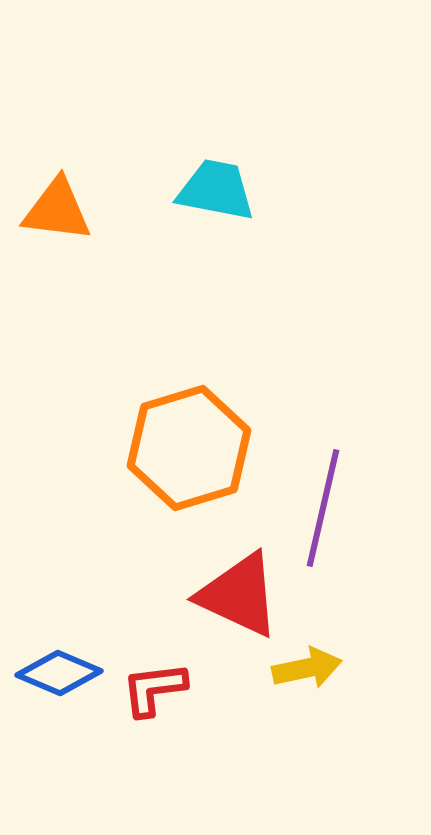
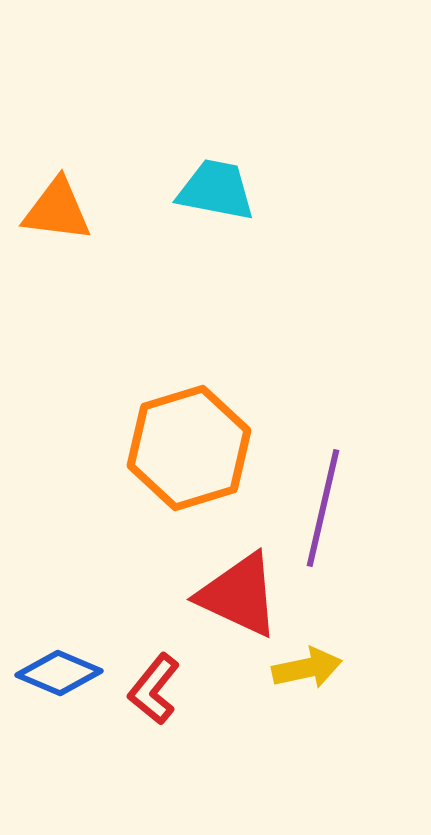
red L-shape: rotated 44 degrees counterclockwise
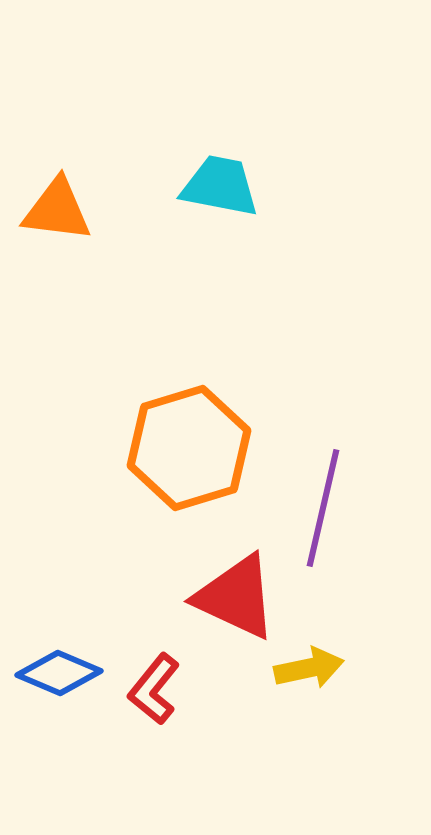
cyan trapezoid: moved 4 px right, 4 px up
red triangle: moved 3 px left, 2 px down
yellow arrow: moved 2 px right
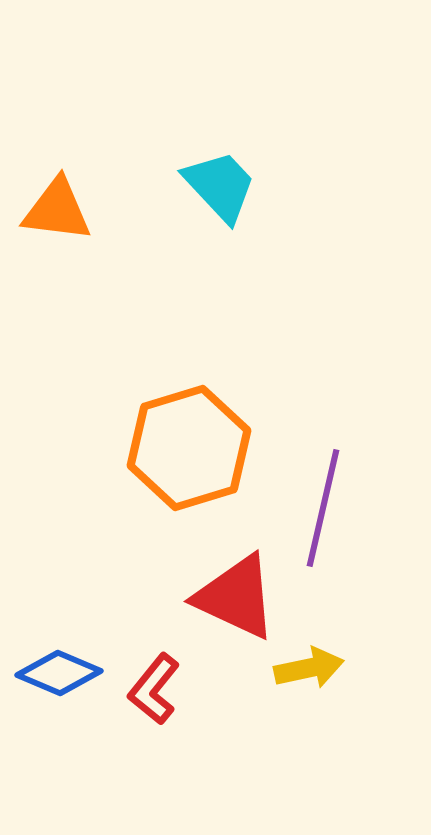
cyan trapezoid: rotated 36 degrees clockwise
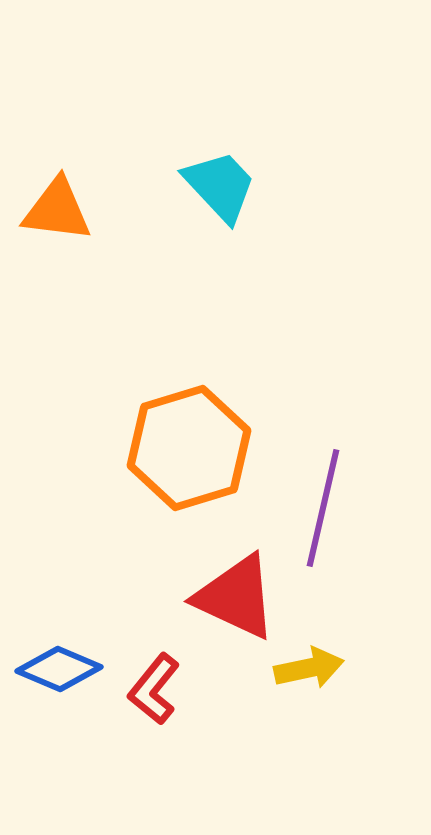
blue diamond: moved 4 px up
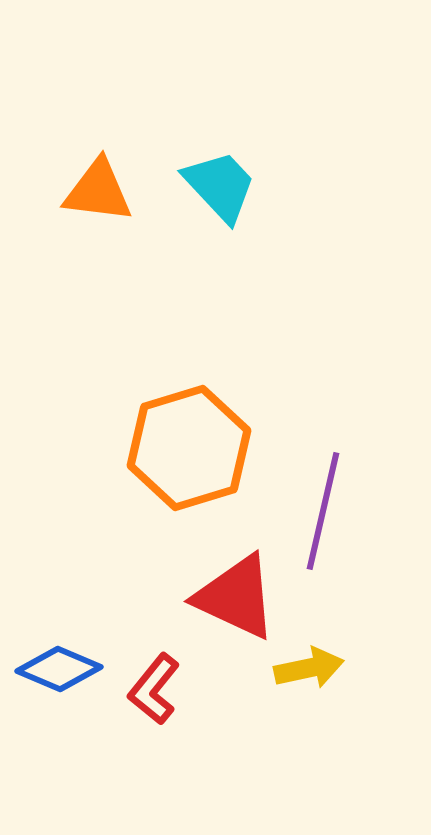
orange triangle: moved 41 px right, 19 px up
purple line: moved 3 px down
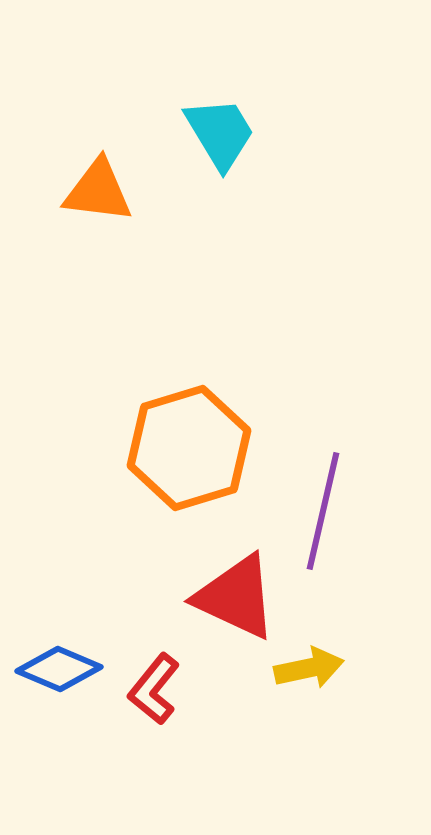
cyan trapezoid: moved 53 px up; rotated 12 degrees clockwise
